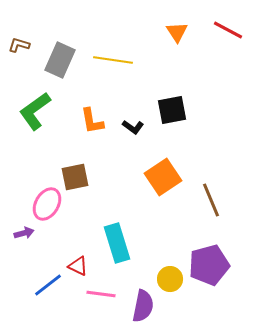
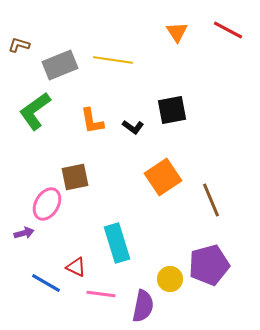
gray rectangle: moved 5 px down; rotated 44 degrees clockwise
red triangle: moved 2 px left, 1 px down
blue line: moved 2 px left, 2 px up; rotated 68 degrees clockwise
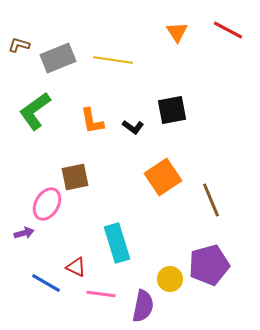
gray rectangle: moved 2 px left, 7 px up
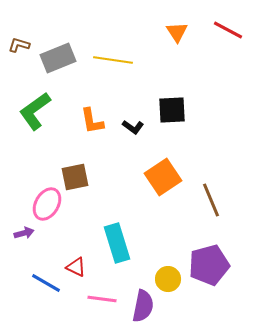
black square: rotated 8 degrees clockwise
yellow circle: moved 2 px left
pink line: moved 1 px right, 5 px down
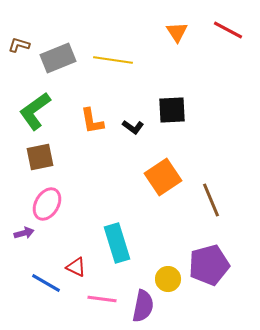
brown square: moved 35 px left, 20 px up
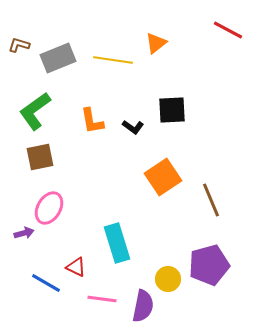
orange triangle: moved 21 px left, 11 px down; rotated 25 degrees clockwise
pink ellipse: moved 2 px right, 4 px down
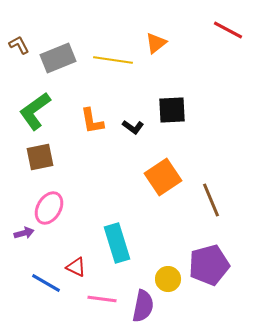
brown L-shape: rotated 45 degrees clockwise
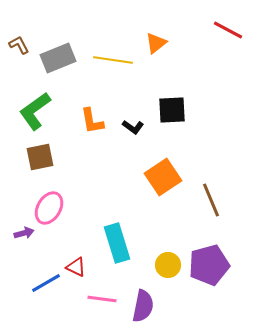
yellow circle: moved 14 px up
blue line: rotated 60 degrees counterclockwise
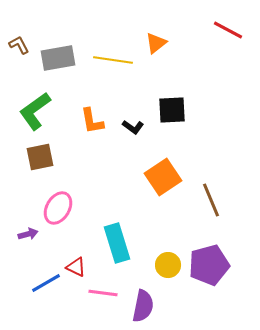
gray rectangle: rotated 12 degrees clockwise
pink ellipse: moved 9 px right
purple arrow: moved 4 px right, 1 px down
pink line: moved 1 px right, 6 px up
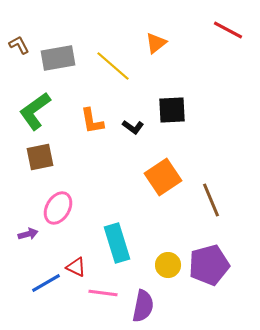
yellow line: moved 6 px down; rotated 33 degrees clockwise
